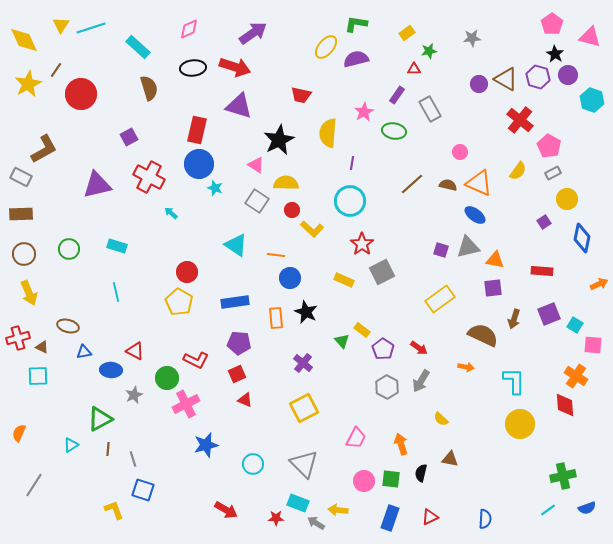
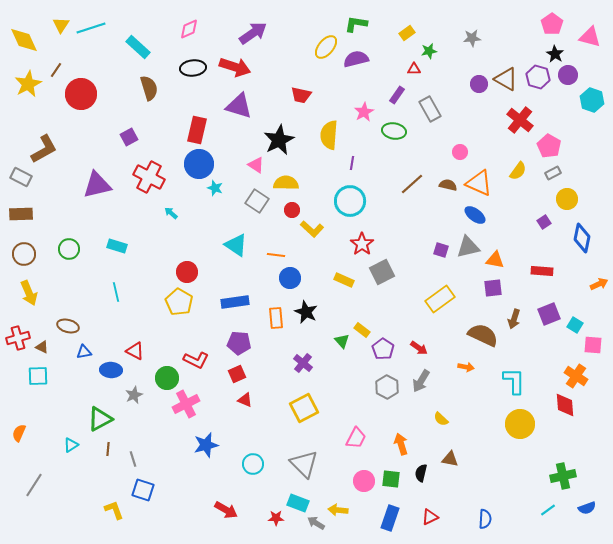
yellow semicircle at (328, 133): moved 1 px right, 2 px down
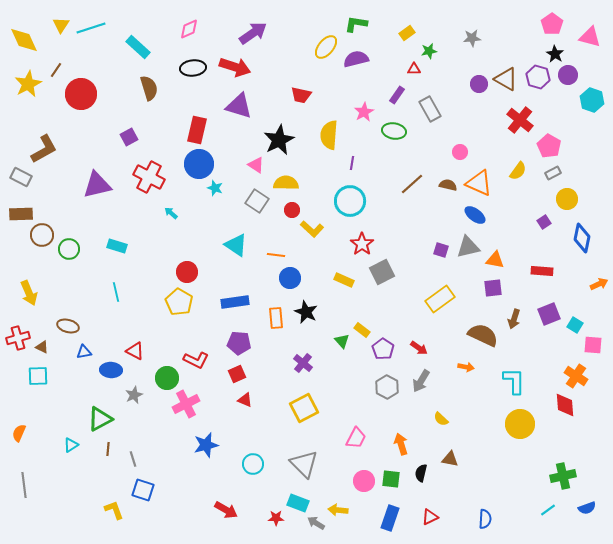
brown circle at (24, 254): moved 18 px right, 19 px up
gray line at (34, 485): moved 10 px left; rotated 40 degrees counterclockwise
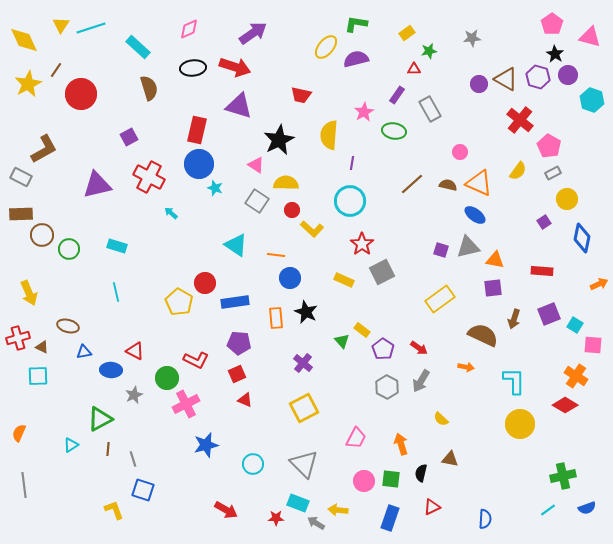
red circle at (187, 272): moved 18 px right, 11 px down
red diamond at (565, 405): rotated 55 degrees counterclockwise
red triangle at (430, 517): moved 2 px right, 10 px up
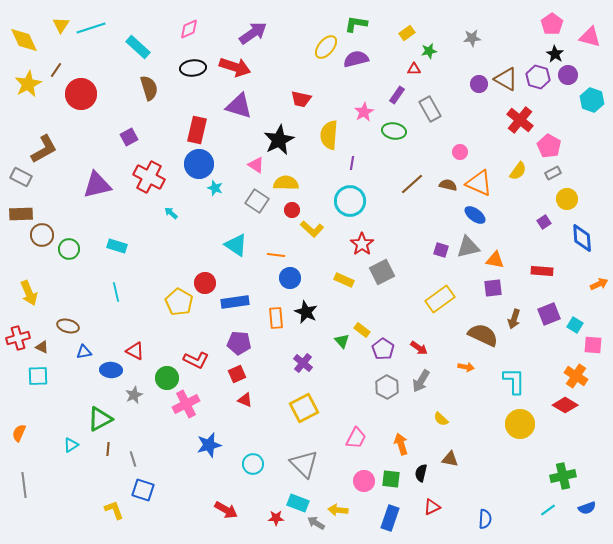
red trapezoid at (301, 95): moved 4 px down
blue diamond at (582, 238): rotated 16 degrees counterclockwise
blue star at (206, 445): moved 3 px right
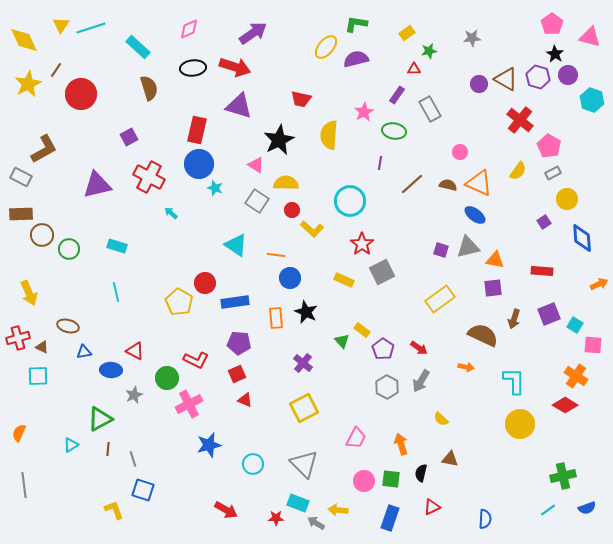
purple line at (352, 163): moved 28 px right
pink cross at (186, 404): moved 3 px right
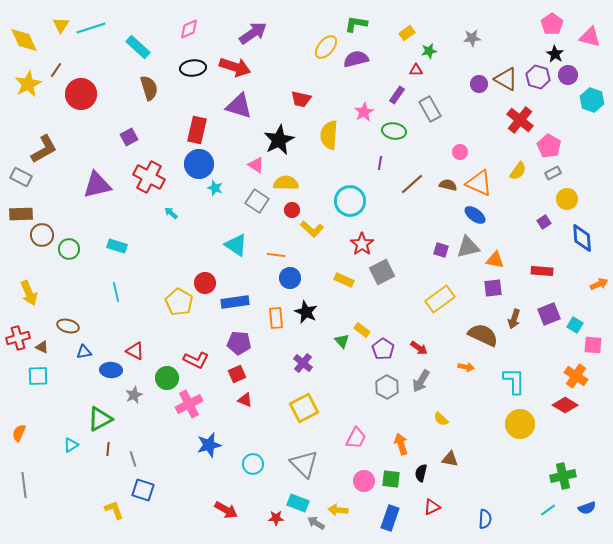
red triangle at (414, 69): moved 2 px right, 1 px down
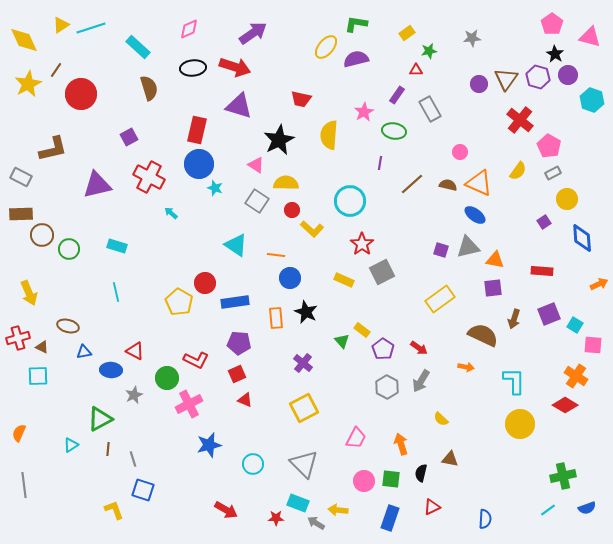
yellow triangle at (61, 25): rotated 24 degrees clockwise
brown triangle at (506, 79): rotated 35 degrees clockwise
brown L-shape at (44, 149): moved 9 px right; rotated 16 degrees clockwise
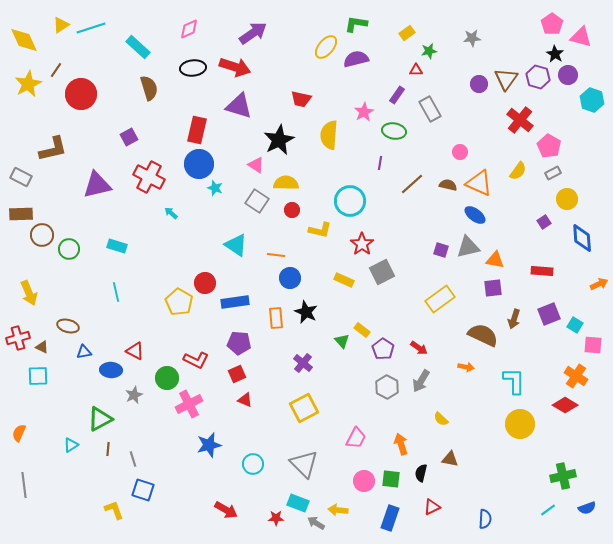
pink triangle at (590, 37): moved 9 px left
yellow L-shape at (312, 229): moved 8 px right, 1 px down; rotated 30 degrees counterclockwise
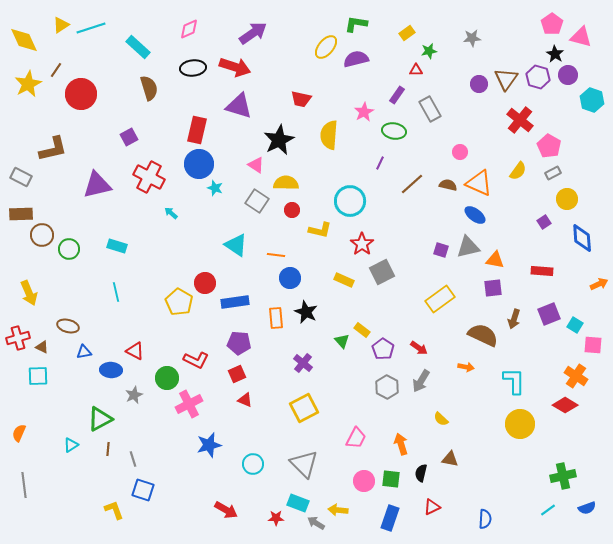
purple line at (380, 163): rotated 16 degrees clockwise
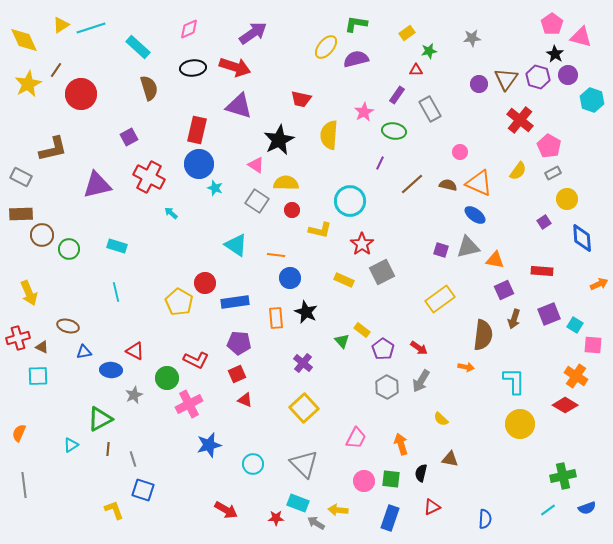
purple square at (493, 288): moved 11 px right, 2 px down; rotated 18 degrees counterclockwise
brown semicircle at (483, 335): rotated 72 degrees clockwise
yellow square at (304, 408): rotated 16 degrees counterclockwise
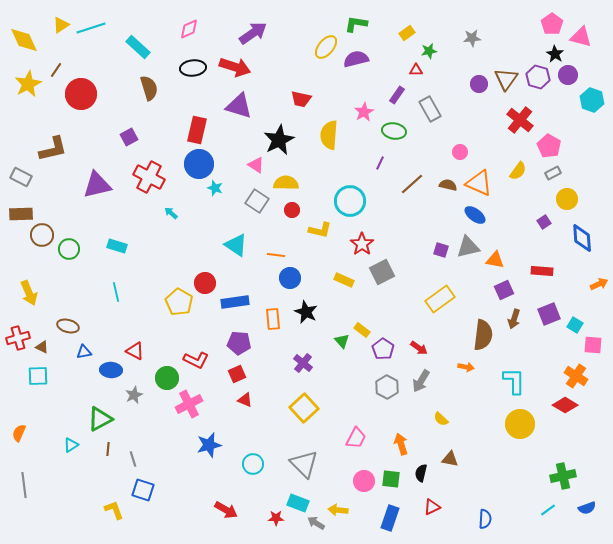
orange rectangle at (276, 318): moved 3 px left, 1 px down
